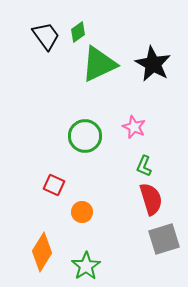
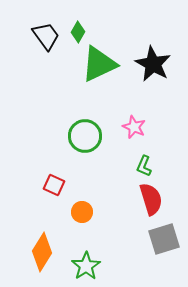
green diamond: rotated 25 degrees counterclockwise
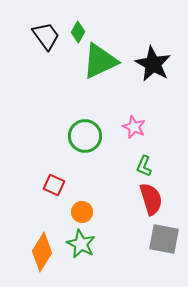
green triangle: moved 1 px right, 3 px up
gray square: rotated 28 degrees clockwise
green star: moved 5 px left, 22 px up; rotated 12 degrees counterclockwise
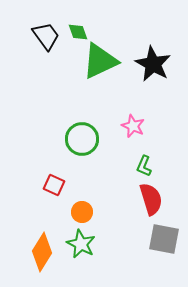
green diamond: rotated 50 degrees counterclockwise
pink star: moved 1 px left, 1 px up
green circle: moved 3 px left, 3 px down
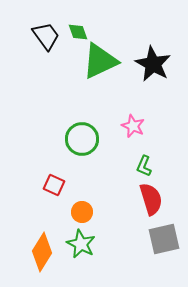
gray square: rotated 24 degrees counterclockwise
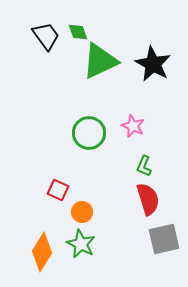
green circle: moved 7 px right, 6 px up
red square: moved 4 px right, 5 px down
red semicircle: moved 3 px left
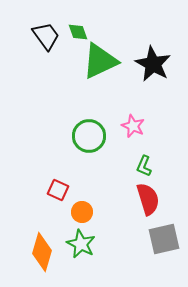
green circle: moved 3 px down
orange diamond: rotated 15 degrees counterclockwise
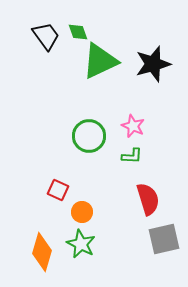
black star: rotated 27 degrees clockwise
green L-shape: moved 12 px left, 10 px up; rotated 110 degrees counterclockwise
